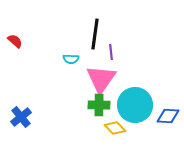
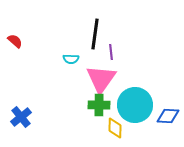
yellow diamond: rotated 45 degrees clockwise
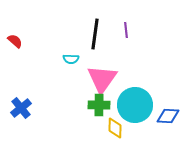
purple line: moved 15 px right, 22 px up
pink triangle: moved 1 px right
blue cross: moved 9 px up
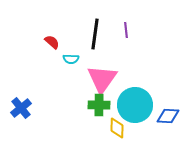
red semicircle: moved 37 px right, 1 px down
yellow diamond: moved 2 px right
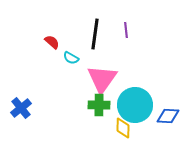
cyan semicircle: moved 1 px up; rotated 28 degrees clockwise
yellow diamond: moved 6 px right
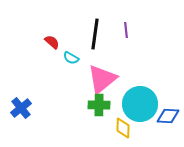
pink triangle: rotated 16 degrees clockwise
cyan circle: moved 5 px right, 1 px up
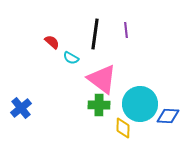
pink triangle: rotated 44 degrees counterclockwise
